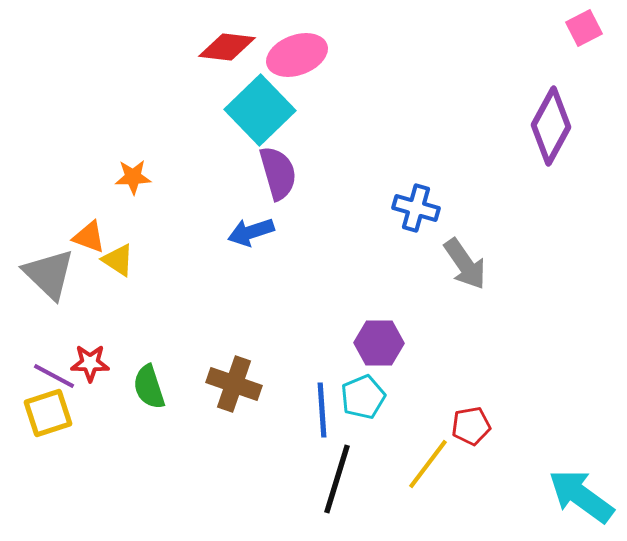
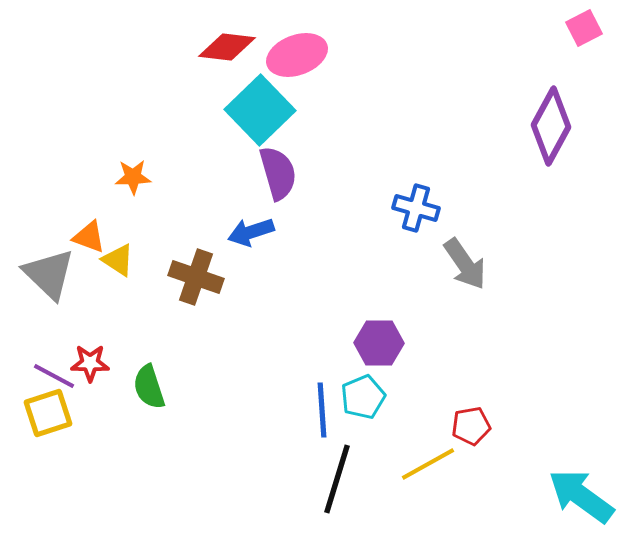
brown cross: moved 38 px left, 107 px up
yellow line: rotated 24 degrees clockwise
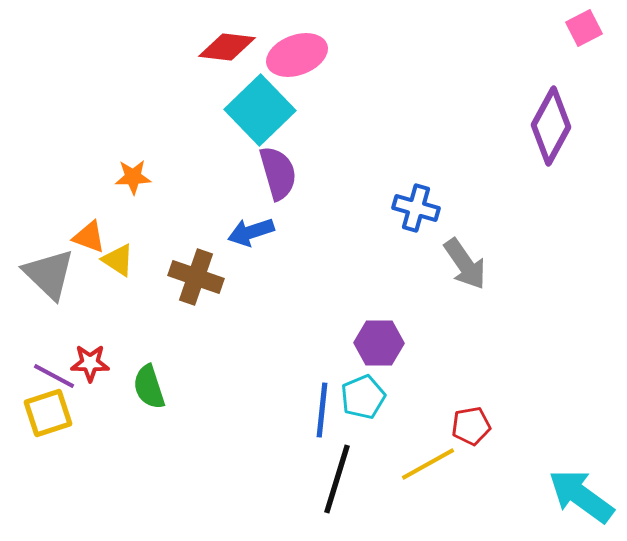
blue line: rotated 10 degrees clockwise
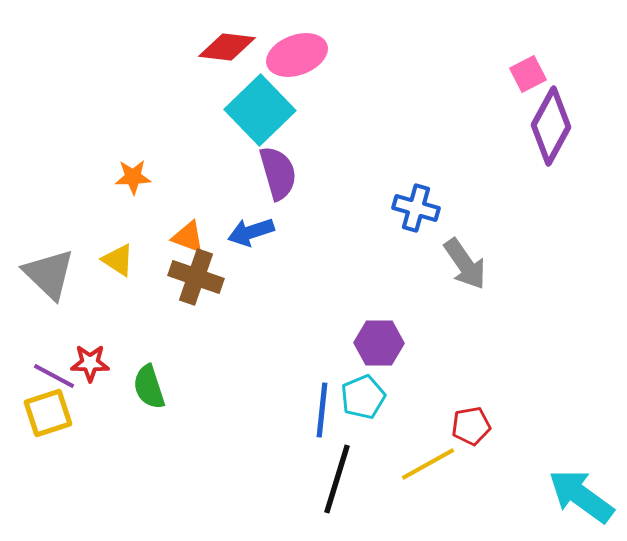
pink square: moved 56 px left, 46 px down
orange triangle: moved 99 px right
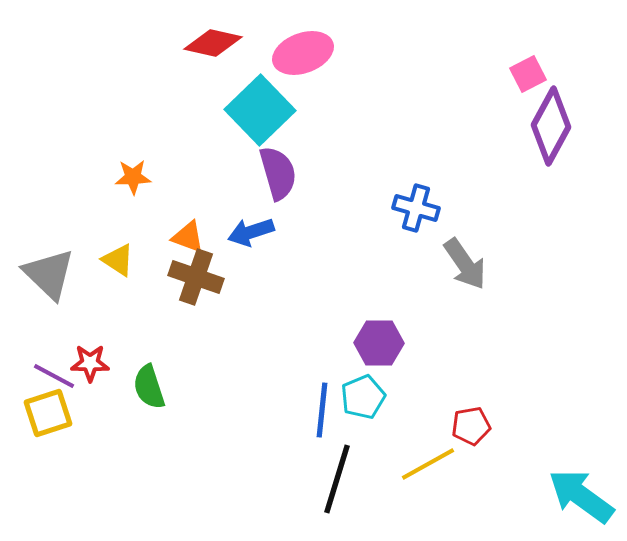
red diamond: moved 14 px left, 4 px up; rotated 6 degrees clockwise
pink ellipse: moved 6 px right, 2 px up
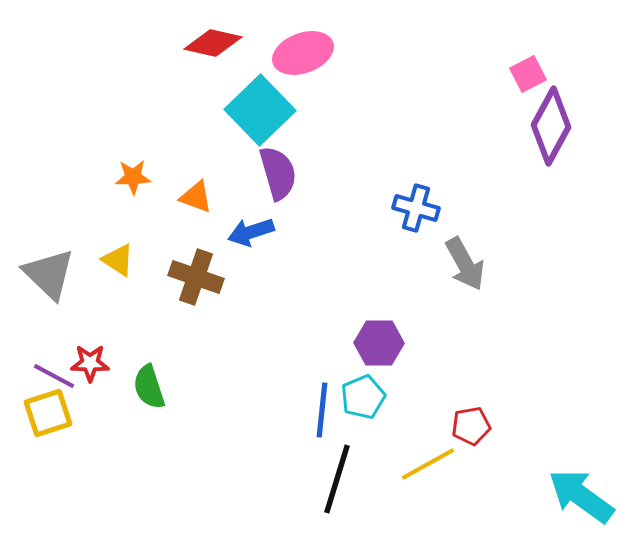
orange triangle: moved 8 px right, 40 px up
gray arrow: rotated 6 degrees clockwise
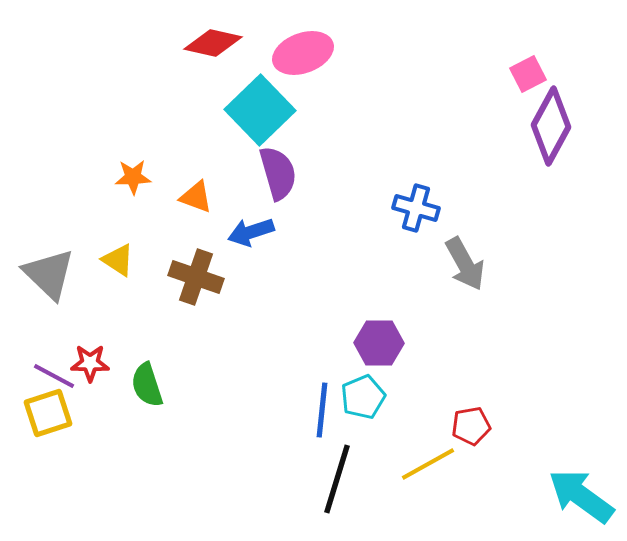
green semicircle: moved 2 px left, 2 px up
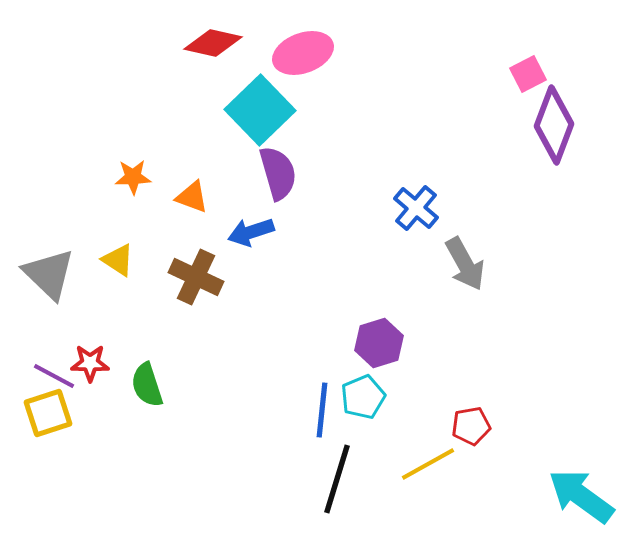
purple diamond: moved 3 px right, 1 px up; rotated 8 degrees counterclockwise
orange triangle: moved 4 px left
blue cross: rotated 24 degrees clockwise
brown cross: rotated 6 degrees clockwise
purple hexagon: rotated 18 degrees counterclockwise
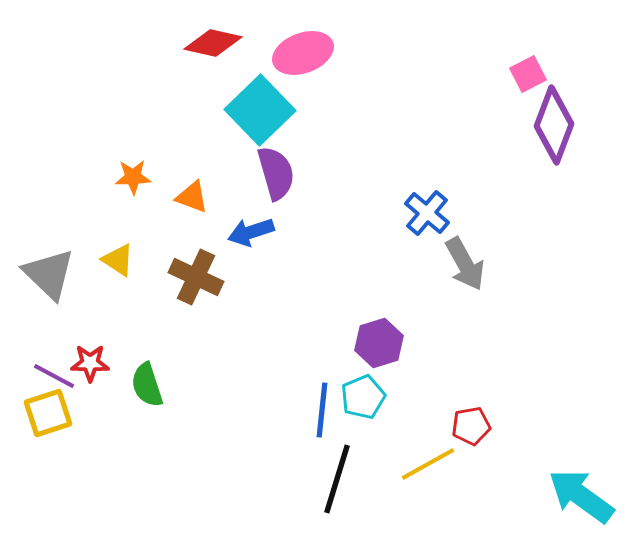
purple semicircle: moved 2 px left
blue cross: moved 11 px right, 5 px down
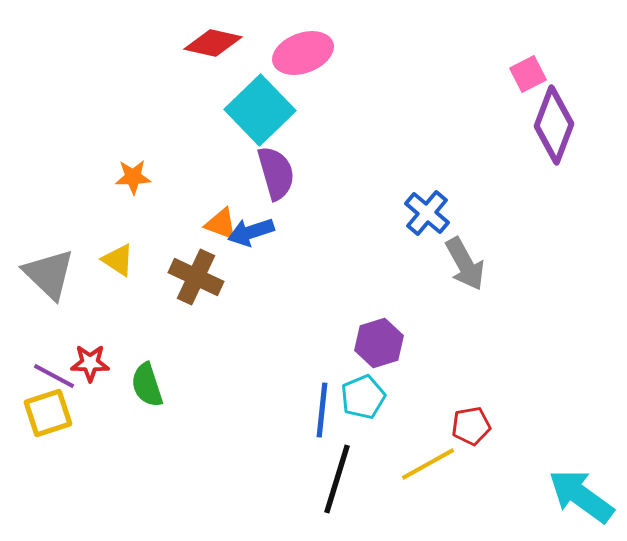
orange triangle: moved 29 px right, 27 px down
